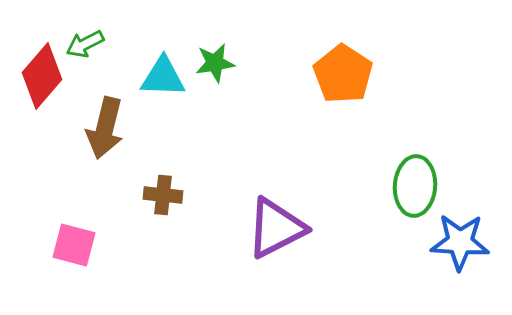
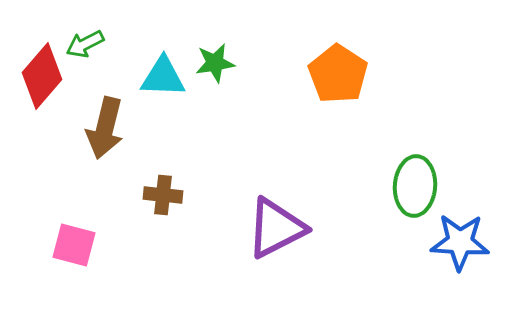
orange pentagon: moved 5 px left
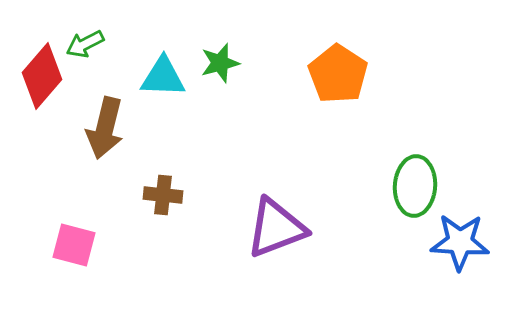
green star: moved 5 px right; rotated 6 degrees counterclockwise
purple triangle: rotated 6 degrees clockwise
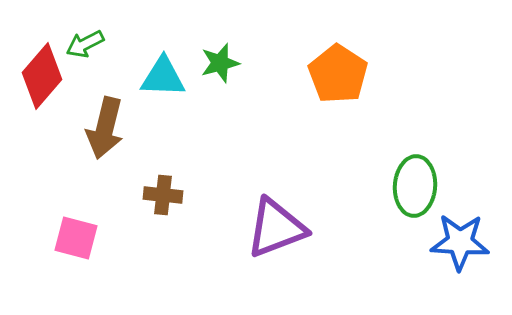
pink square: moved 2 px right, 7 px up
